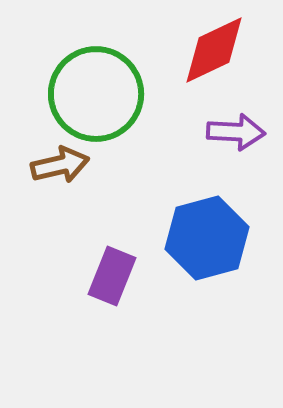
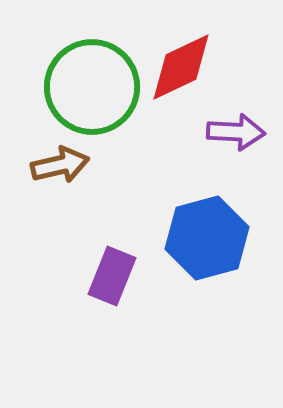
red diamond: moved 33 px left, 17 px down
green circle: moved 4 px left, 7 px up
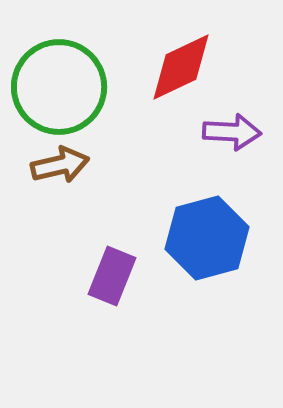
green circle: moved 33 px left
purple arrow: moved 4 px left
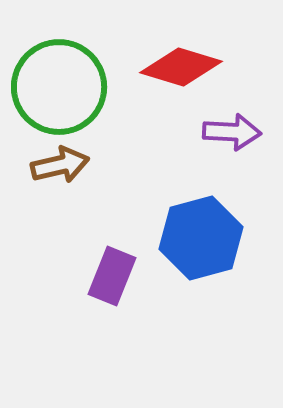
red diamond: rotated 42 degrees clockwise
blue hexagon: moved 6 px left
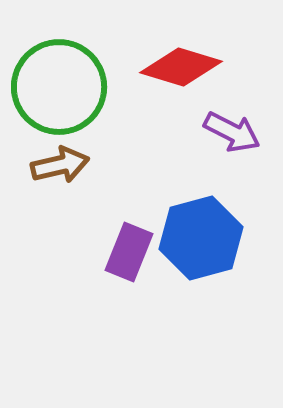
purple arrow: rotated 24 degrees clockwise
purple rectangle: moved 17 px right, 24 px up
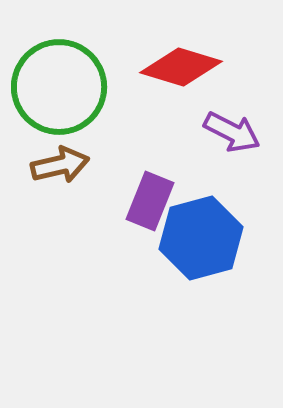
purple rectangle: moved 21 px right, 51 px up
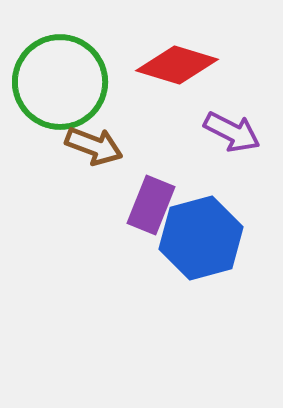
red diamond: moved 4 px left, 2 px up
green circle: moved 1 px right, 5 px up
brown arrow: moved 34 px right, 19 px up; rotated 34 degrees clockwise
purple rectangle: moved 1 px right, 4 px down
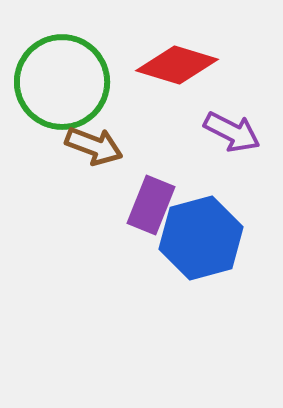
green circle: moved 2 px right
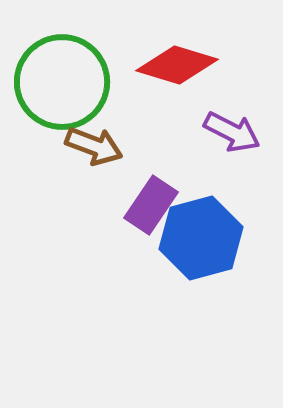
purple rectangle: rotated 12 degrees clockwise
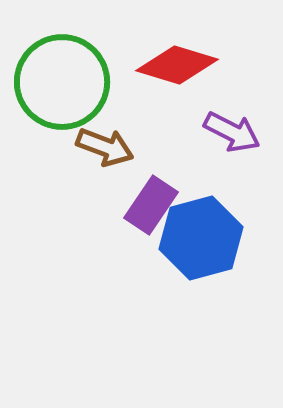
brown arrow: moved 11 px right, 1 px down
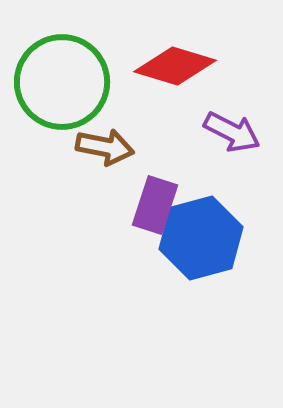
red diamond: moved 2 px left, 1 px down
brown arrow: rotated 10 degrees counterclockwise
purple rectangle: moved 4 px right; rotated 16 degrees counterclockwise
